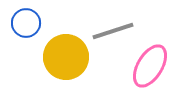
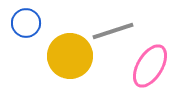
yellow circle: moved 4 px right, 1 px up
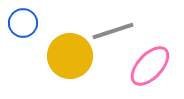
blue circle: moved 3 px left
pink ellipse: rotated 12 degrees clockwise
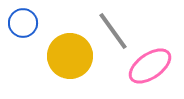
gray line: rotated 72 degrees clockwise
pink ellipse: rotated 12 degrees clockwise
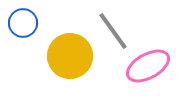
pink ellipse: moved 2 px left; rotated 6 degrees clockwise
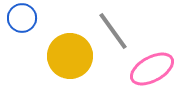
blue circle: moved 1 px left, 5 px up
pink ellipse: moved 4 px right, 3 px down
